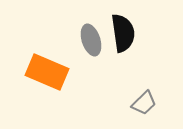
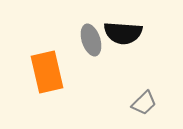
black semicircle: rotated 102 degrees clockwise
orange rectangle: rotated 54 degrees clockwise
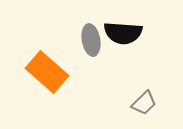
gray ellipse: rotated 8 degrees clockwise
orange rectangle: rotated 36 degrees counterclockwise
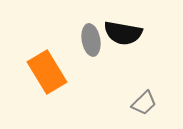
black semicircle: rotated 6 degrees clockwise
orange rectangle: rotated 18 degrees clockwise
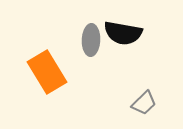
gray ellipse: rotated 12 degrees clockwise
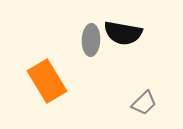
orange rectangle: moved 9 px down
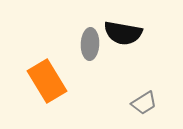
gray ellipse: moved 1 px left, 4 px down
gray trapezoid: rotated 12 degrees clockwise
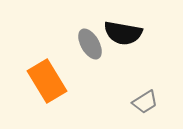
gray ellipse: rotated 32 degrees counterclockwise
gray trapezoid: moved 1 px right, 1 px up
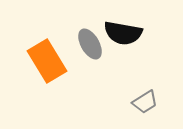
orange rectangle: moved 20 px up
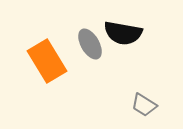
gray trapezoid: moved 1 px left, 3 px down; rotated 64 degrees clockwise
